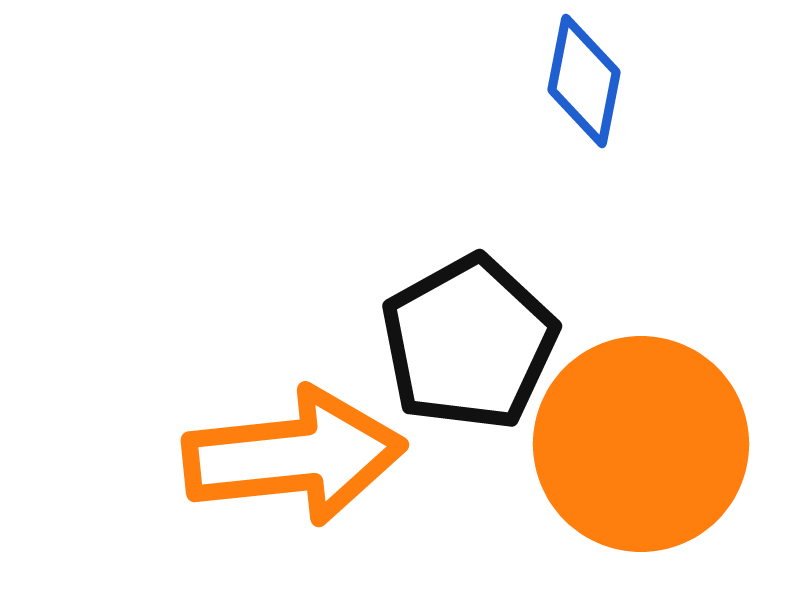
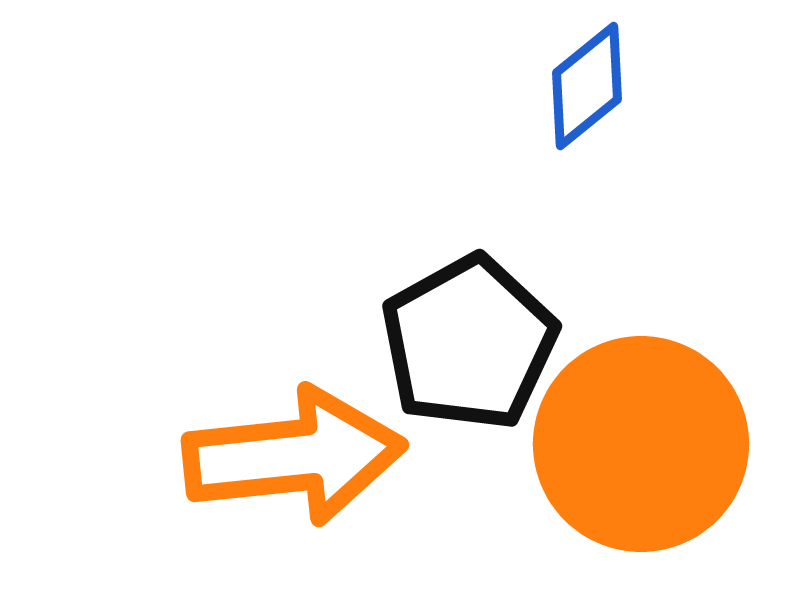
blue diamond: moved 3 px right, 5 px down; rotated 40 degrees clockwise
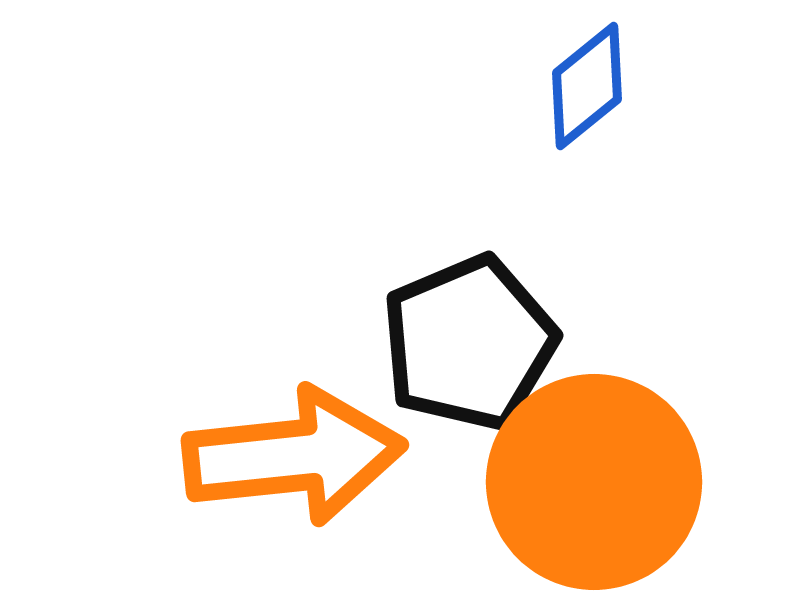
black pentagon: rotated 6 degrees clockwise
orange circle: moved 47 px left, 38 px down
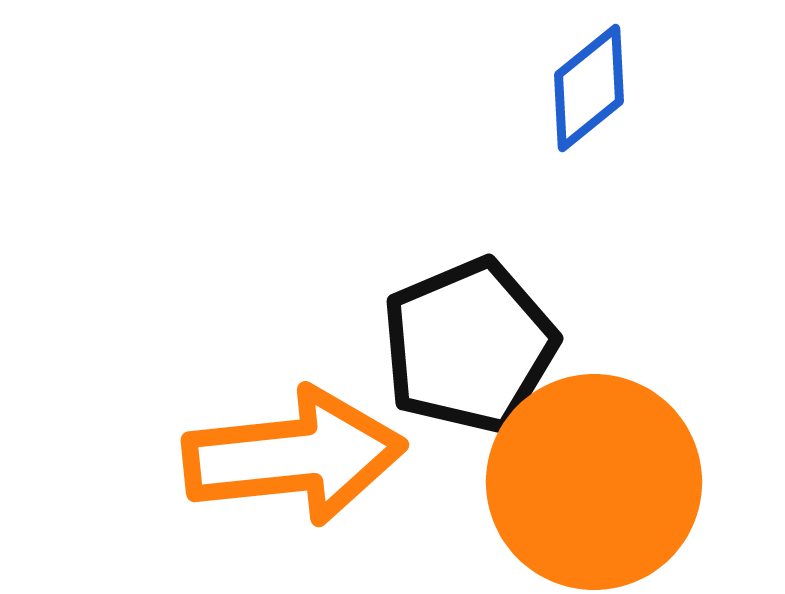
blue diamond: moved 2 px right, 2 px down
black pentagon: moved 3 px down
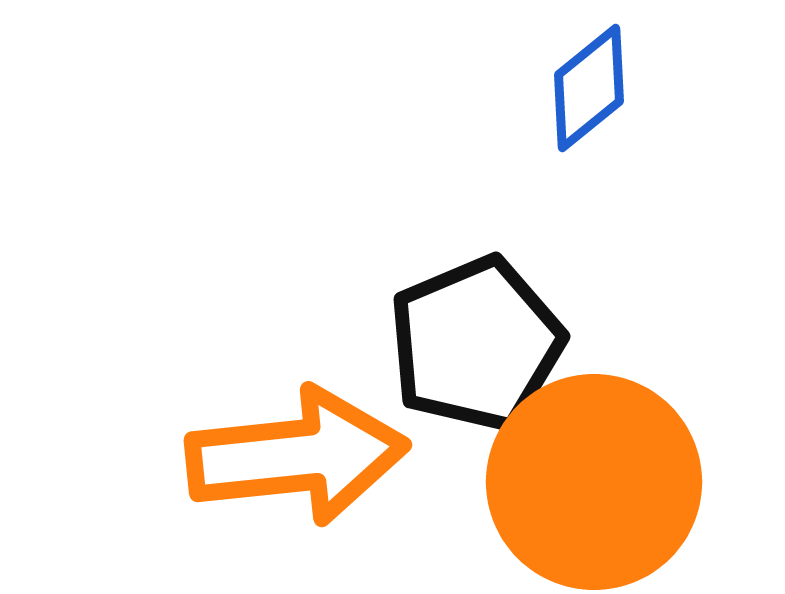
black pentagon: moved 7 px right, 2 px up
orange arrow: moved 3 px right
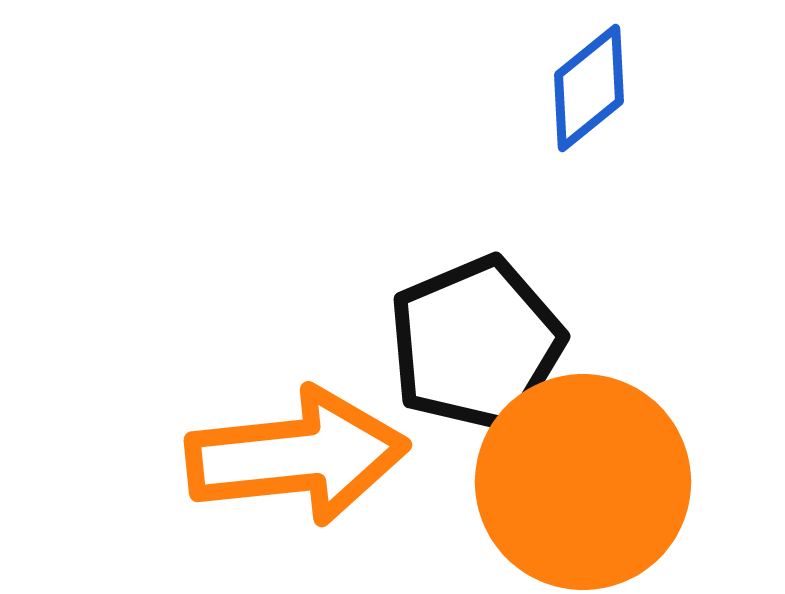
orange circle: moved 11 px left
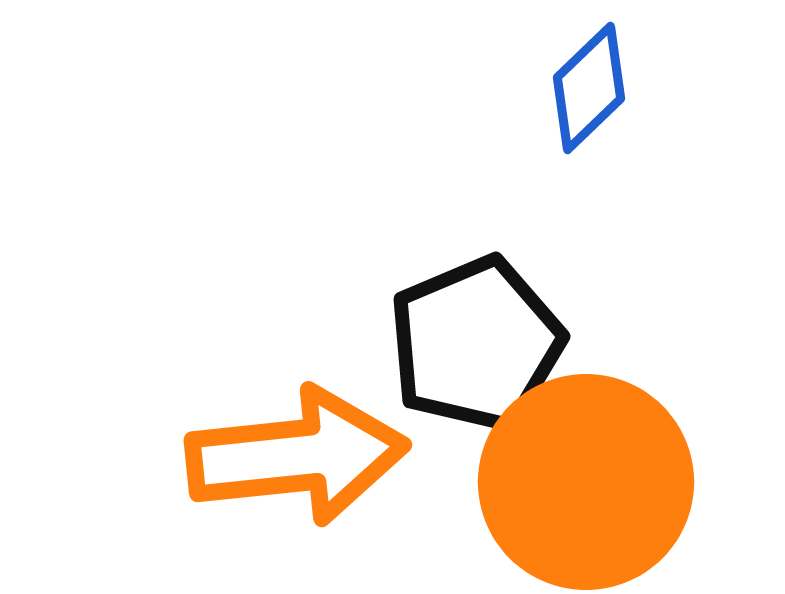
blue diamond: rotated 5 degrees counterclockwise
orange circle: moved 3 px right
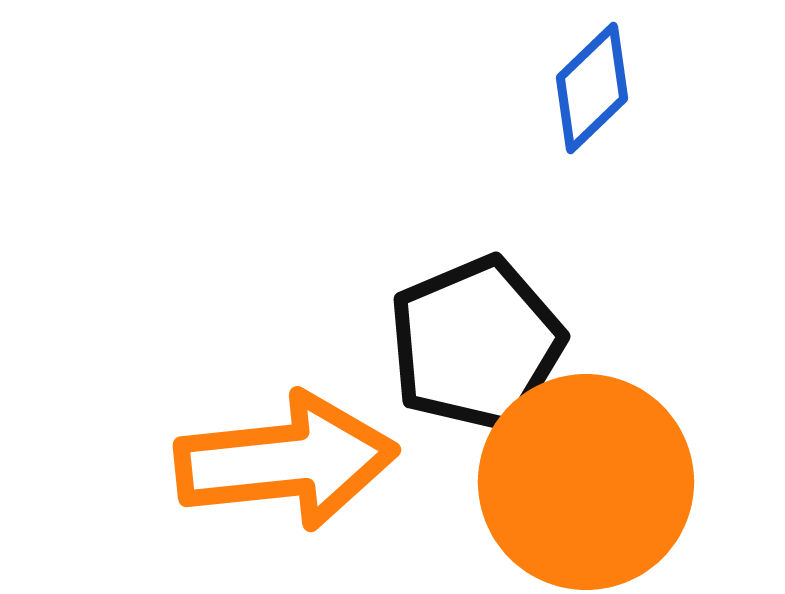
blue diamond: moved 3 px right
orange arrow: moved 11 px left, 5 px down
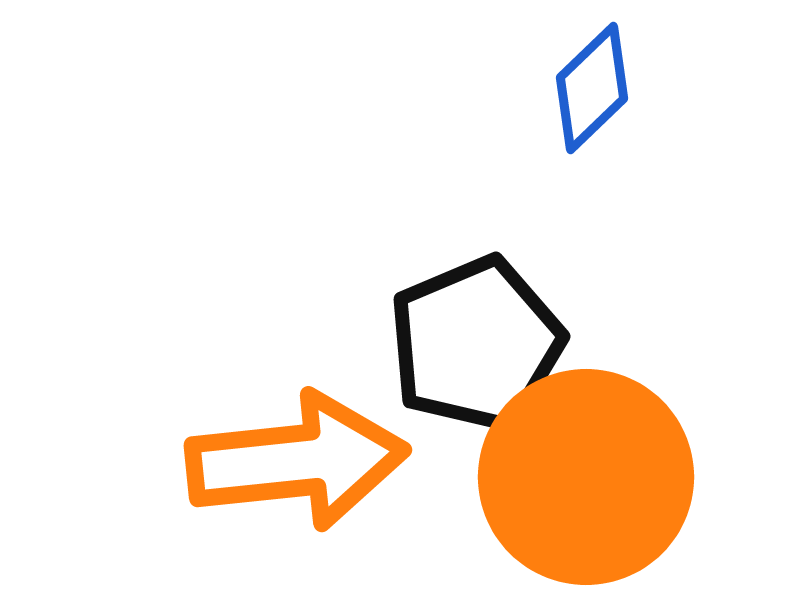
orange arrow: moved 11 px right
orange circle: moved 5 px up
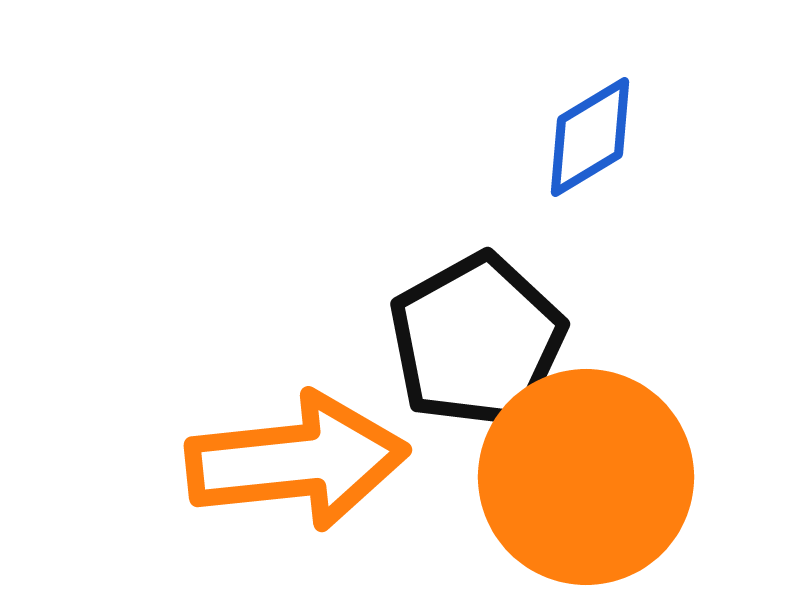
blue diamond: moved 2 px left, 49 px down; rotated 13 degrees clockwise
black pentagon: moved 1 px right, 3 px up; rotated 6 degrees counterclockwise
